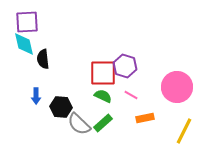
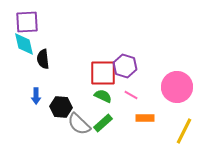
orange rectangle: rotated 12 degrees clockwise
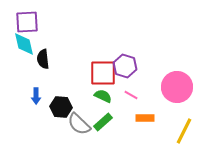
green rectangle: moved 1 px up
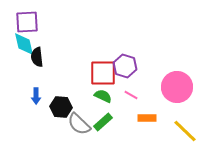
black semicircle: moved 6 px left, 2 px up
orange rectangle: moved 2 px right
yellow line: moved 1 px right; rotated 72 degrees counterclockwise
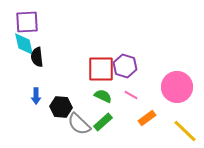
red square: moved 2 px left, 4 px up
orange rectangle: rotated 36 degrees counterclockwise
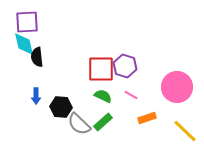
orange rectangle: rotated 18 degrees clockwise
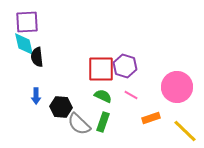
orange rectangle: moved 4 px right
green rectangle: rotated 30 degrees counterclockwise
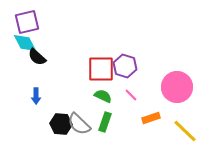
purple square: rotated 10 degrees counterclockwise
cyan diamond: moved 1 px right, 1 px up; rotated 15 degrees counterclockwise
black semicircle: rotated 42 degrees counterclockwise
pink line: rotated 16 degrees clockwise
black hexagon: moved 17 px down
green rectangle: moved 2 px right
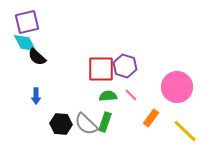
green semicircle: moved 5 px right; rotated 30 degrees counterclockwise
orange rectangle: rotated 36 degrees counterclockwise
gray semicircle: moved 7 px right
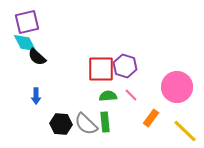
green rectangle: rotated 24 degrees counterclockwise
